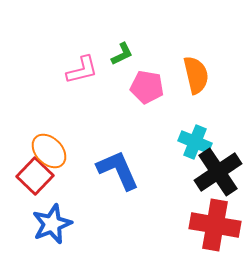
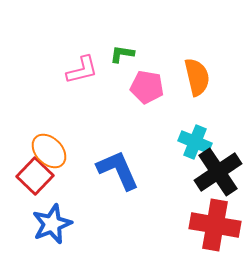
green L-shape: rotated 145 degrees counterclockwise
orange semicircle: moved 1 px right, 2 px down
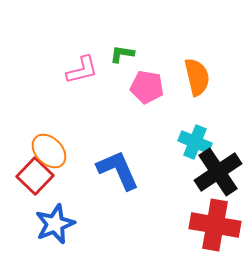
blue star: moved 3 px right
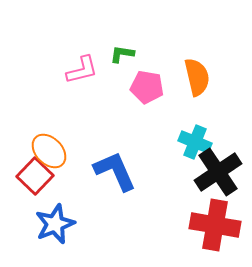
blue L-shape: moved 3 px left, 1 px down
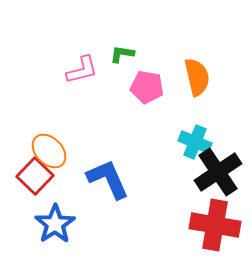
blue L-shape: moved 7 px left, 8 px down
blue star: rotated 12 degrees counterclockwise
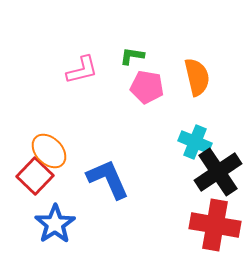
green L-shape: moved 10 px right, 2 px down
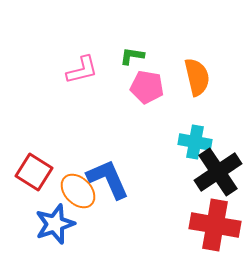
cyan cross: rotated 12 degrees counterclockwise
orange ellipse: moved 29 px right, 40 px down
red square: moved 1 px left, 4 px up; rotated 12 degrees counterclockwise
blue star: rotated 15 degrees clockwise
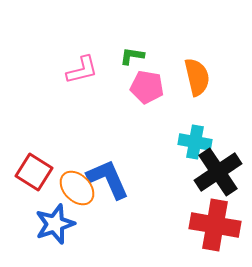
orange ellipse: moved 1 px left, 3 px up
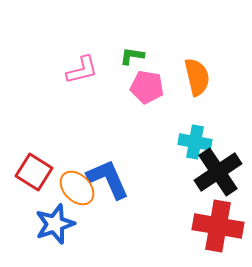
red cross: moved 3 px right, 1 px down
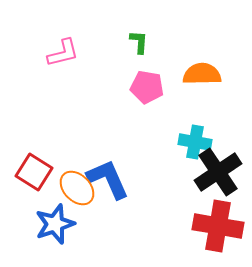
green L-shape: moved 7 px right, 14 px up; rotated 85 degrees clockwise
pink L-shape: moved 19 px left, 17 px up
orange semicircle: moved 5 px right, 3 px up; rotated 78 degrees counterclockwise
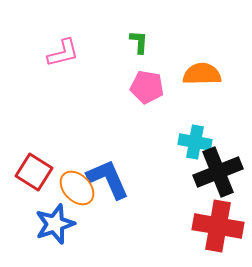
black cross: rotated 12 degrees clockwise
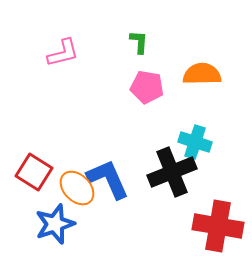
cyan cross: rotated 8 degrees clockwise
black cross: moved 46 px left
